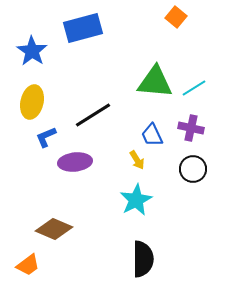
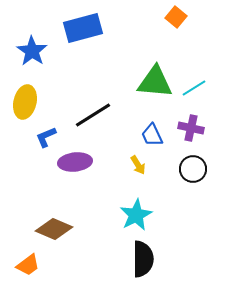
yellow ellipse: moved 7 px left
yellow arrow: moved 1 px right, 5 px down
cyan star: moved 15 px down
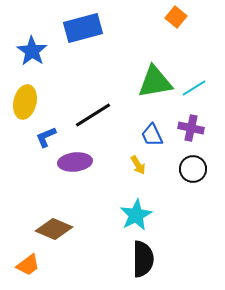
green triangle: rotated 15 degrees counterclockwise
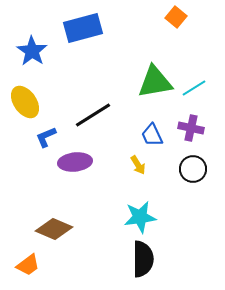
yellow ellipse: rotated 48 degrees counterclockwise
cyan star: moved 4 px right, 2 px down; rotated 20 degrees clockwise
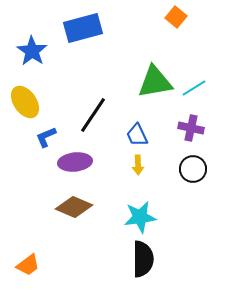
black line: rotated 24 degrees counterclockwise
blue trapezoid: moved 15 px left
yellow arrow: rotated 30 degrees clockwise
brown diamond: moved 20 px right, 22 px up
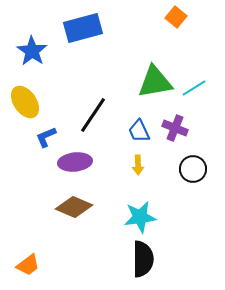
purple cross: moved 16 px left; rotated 10 degrees clockwise
blue trapezoid: moved 2 px right, 4 px up
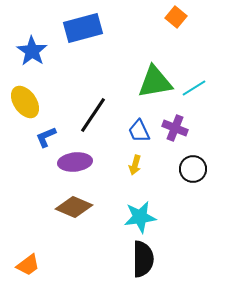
yellow arrow: moved 3 px left; rotated 18 degrees clockwise
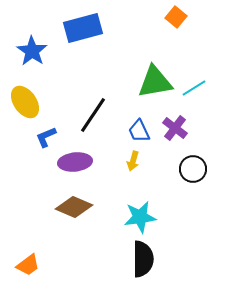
purple cross: rotated 15 degrees clockwise
yellow arrow: moved 2 px left, 4 px up
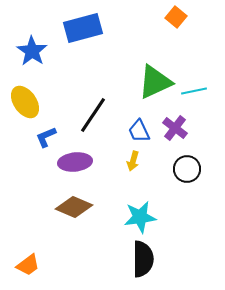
green triangle: rotated 15 degrees counterclockwise
cyan line: moved 3 px down; rotated 20 degrees clockwise
black circle: moved 6 px left
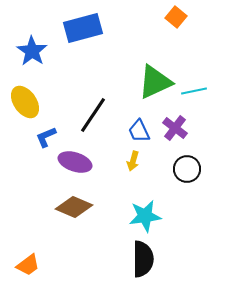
purple ellipse: rotated 24 degrees clockwise
cyan star: moved 5 px right, 1 px up
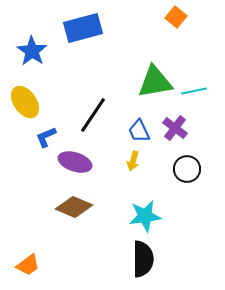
green triangle: rotated 15 degrees clockwise
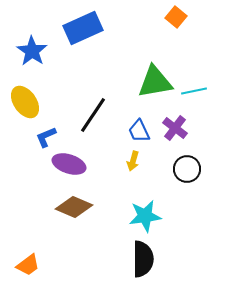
blue rectangle: rotated 9 degrees counterclockwise
purple ellipse: moved 6 px left, 2 px down
